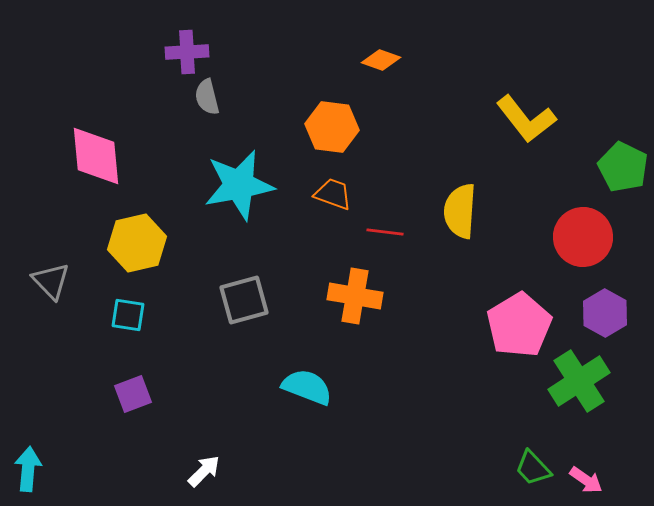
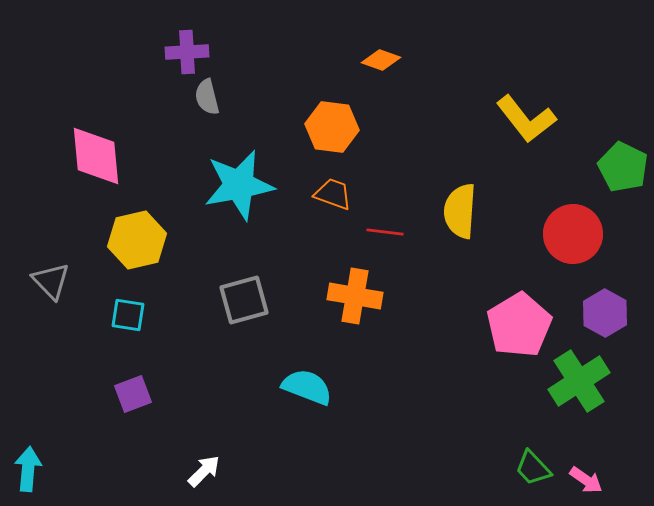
red circle: moved 10 px left, 3 px up
yellow hexagon: moved 3 px up
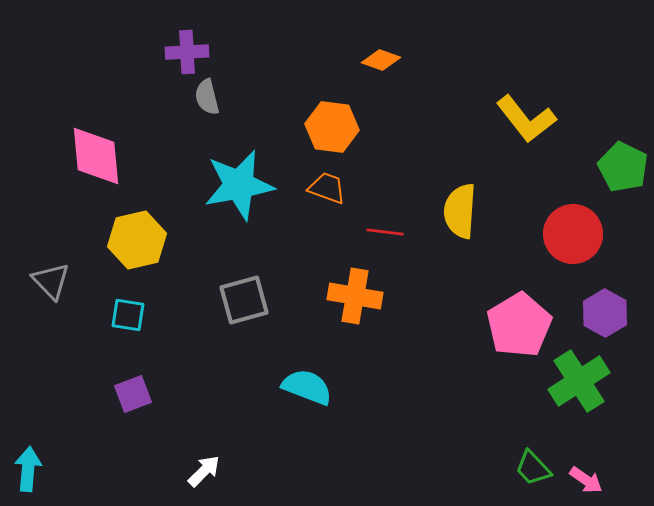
orange trapezoid: moved 6 px left, 6 px up
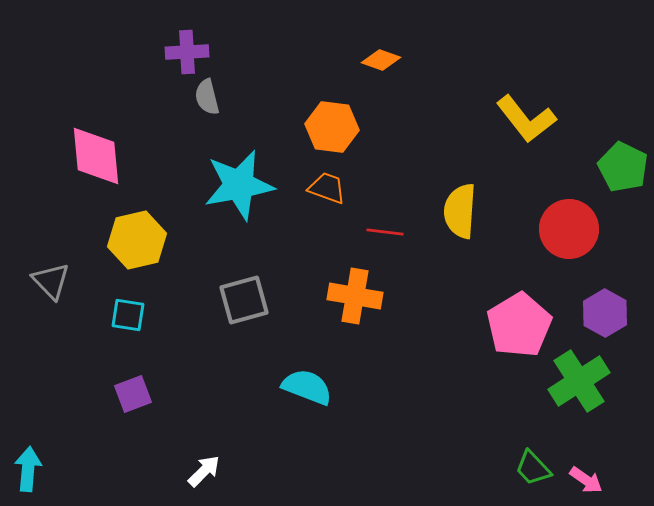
red circle: moved 4 px left, 5 px up
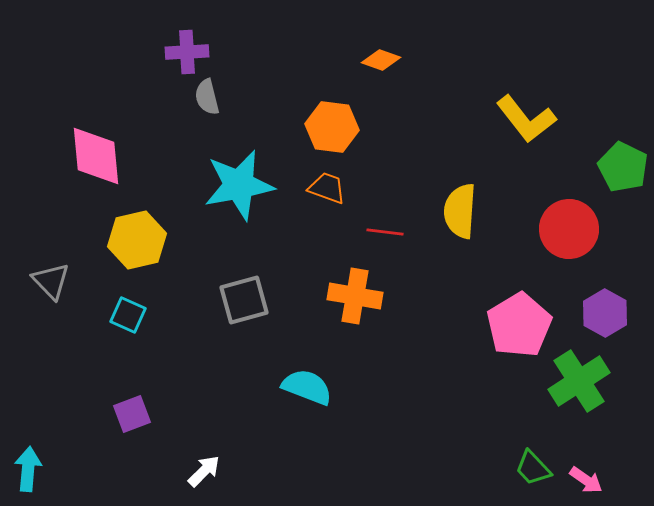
cyan square: rotated 15 degrees clockwise
purple square: moved 1 px left, 20 px down
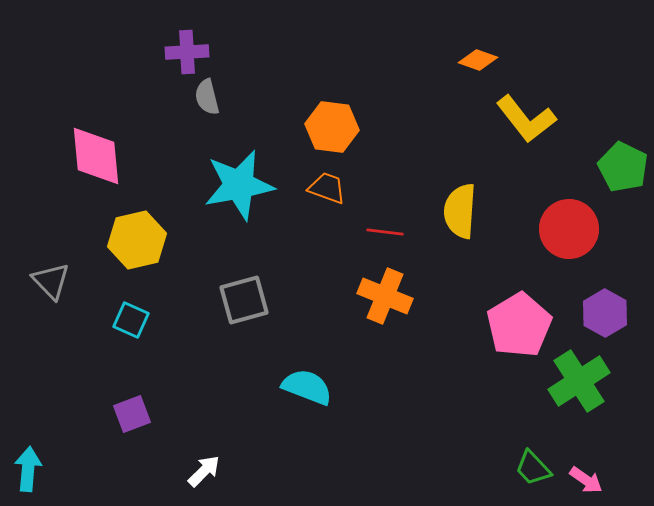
orange diamond: moved 97 px right
orange cross: moved 30 px right; rotated 12 degrees clockwise
cyan square: moved 3 px right, 5 px down
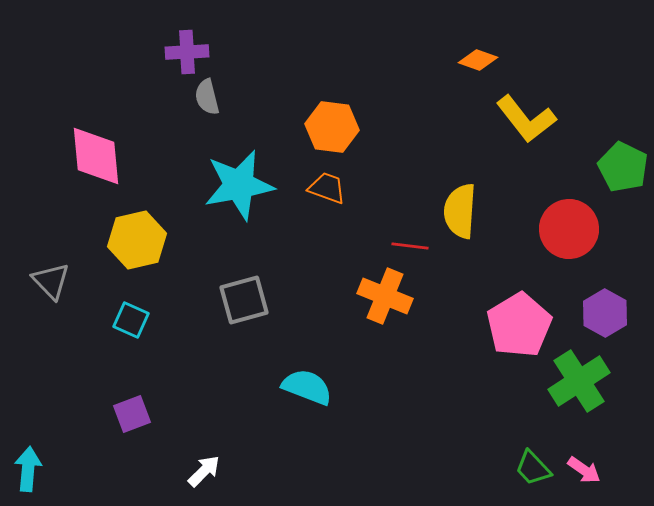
red line: moved 25 px right, 14 px down
pink arrow: moved 2 px left, 10 px up
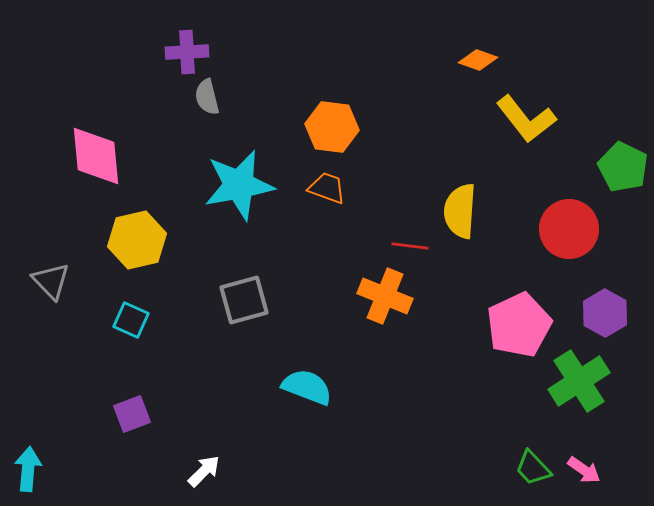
pink pentagon: rotated 6 degrees clockwise
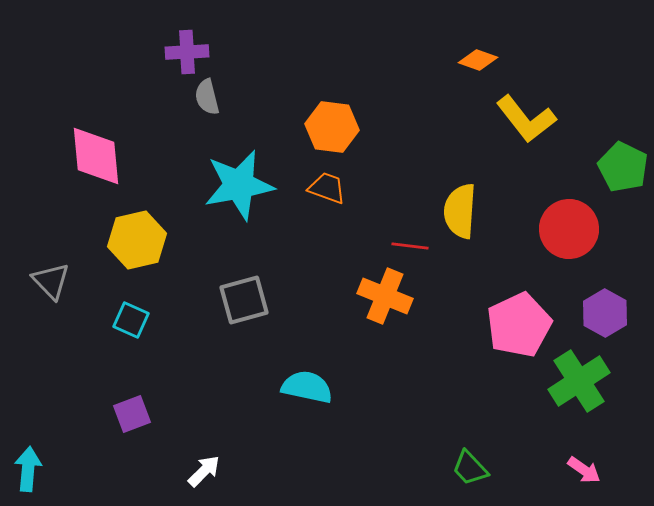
cyan semicircle: rotated 9 degrees counterclockwise
green trapezoid: moved 63 px left
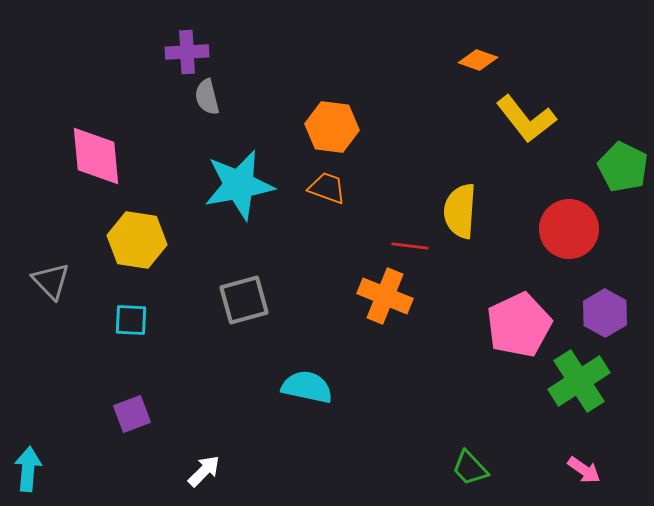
yellow hexagon: rotated 22 degrees clockwise
cyan square: rotated 21 degrees counterclockwise
